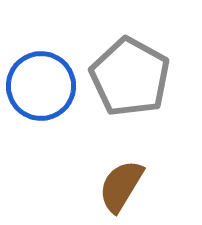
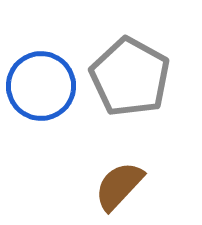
brown semicircle: moved 2 px left; rotated 12 degrees clockwise
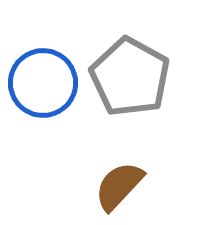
blue circle: moved 2 px right, 3 px up
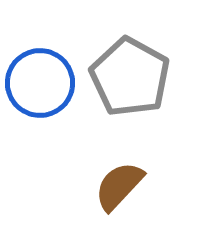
blue circle: moved 3 px left
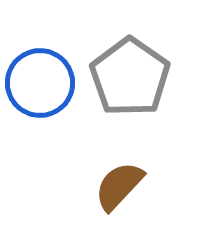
gray pentagon: rotated 6 degrees clockwise
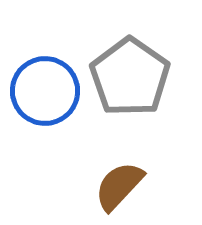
blue circle: moved 5 px right, 8 px down
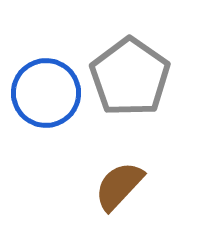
blue circle: moved 1 px right, 2 px down
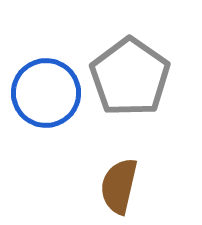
brown semicircle: rotated 30 degrees counterclockwise
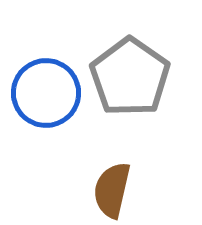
brown semicircle: moved 7 px left, 4 px down
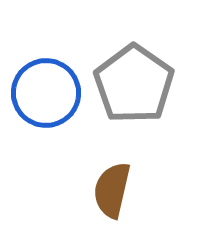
gray pentagon: moved 4 px right, 7 px down
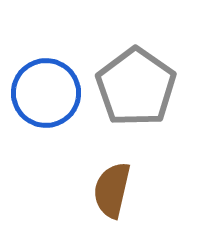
gray pentagon: moved 2 px right, 3 px down
